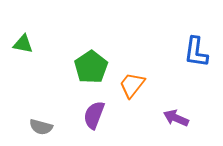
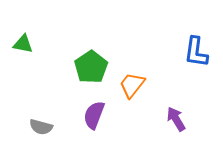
purple arrow: moved 1 px down; rotated 35 degrees clockwise
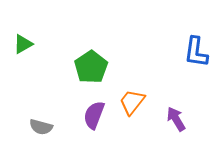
green triangle: rotated 40 degrees counterclockwise
orange trapezoid: moved 17 px down
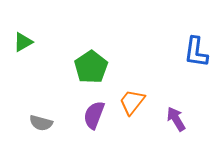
green triangle: moved 2 px up
gray semicircle: moved 4 px up
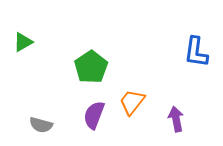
purple arrow: rotated 20 degrees clockwise
gray semicircle: moved 2 px down
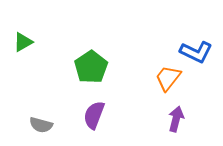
blue L-shape: rotated 72 degrees counterclockwise
orange trapezoid: moved 36 px right, 24 px up
purple arrow: rotated 25 degrees clockwise
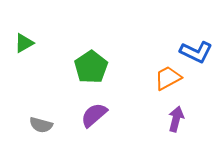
green triangle: moved 1 px right, 1 px down
orange trapezoid: rotated 24 degrees clockwise
purple semicircle: rotated 28 degrees clockwise
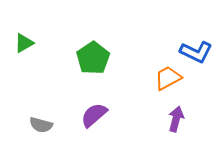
green pentagon: moved 2 px right, 9 px up
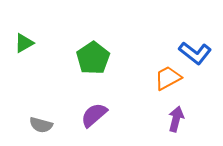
blue L-shape: moved 1 px left, 1 px down; rotated 12 degrees clockwise
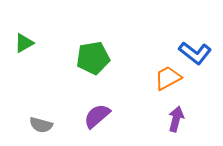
green pentagon: rotated 24 degrees clockwise
purple semicircle: moved 3 px right, 1 px down
